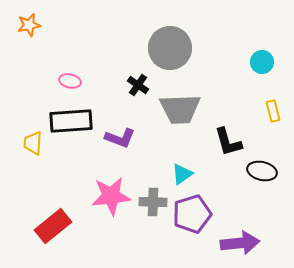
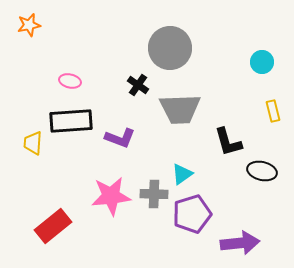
gray cross: moved 1 px right, 8 px up
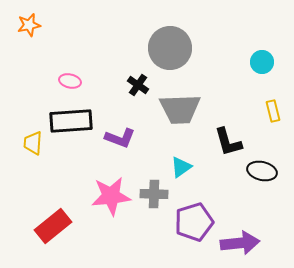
cyan triangle: moved 1 px left, 7 px up
purple pentagon: moved 2 px right, 8 px down
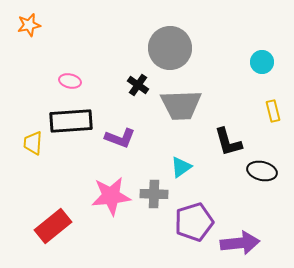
gray trapezoid: moved 1 px right, 4 px up
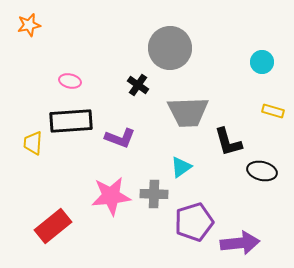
gray trapezoid: moved 7 px right, 7 px down
yellow rectangle: rotated 60 degrees counterclockwise
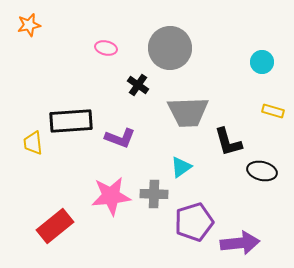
pink ellipse: moved 36 px right, 33 px up
yellow trapezoid: rotated 10 degrees counterclockwise
red rectangle: moved 2 px right
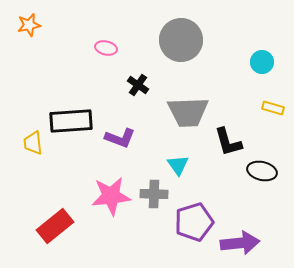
gray circle: moved 11 px right, 8 px up
yellow rectangle: moved 3 px up
cyan triangle: moved 3 px left, 2 px up; rotated 30 degrees counterclockwise
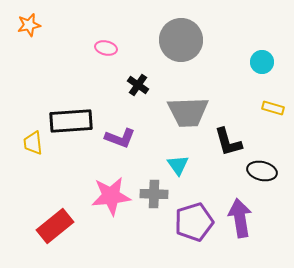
purple arrow: moved 25 px up; rotated 93 degrees counterclockwise
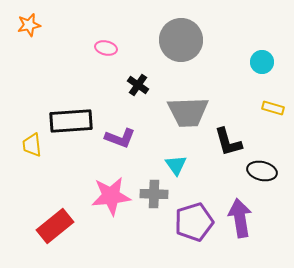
yellow trapezoid: moved 1 px left, 2 px down
cyan triangle: moved 2 px left
